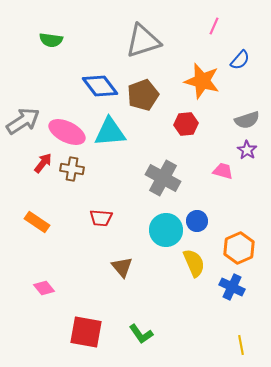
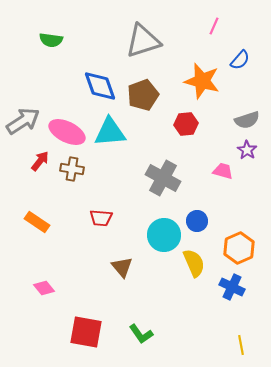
blue diamond: rotated 18 degrees clockwise
red arrow: moved 3 px left, 2 px up
cyan circle: moved 2 px left, 5 px down
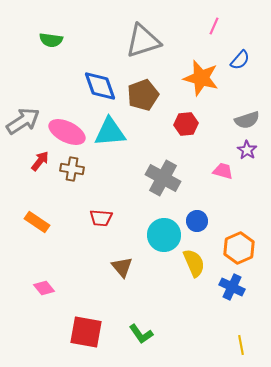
orange star: moved 1 px left, 3 px up
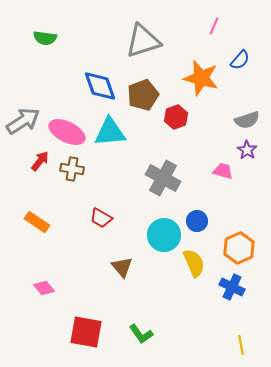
green semicircle: moved 6 px left, 2 px up
red hexagon: moved 10 px left, 7 px up; rotated 15 degrees counterclockwise
red trapezoid: rotated 25 degrees clockwise
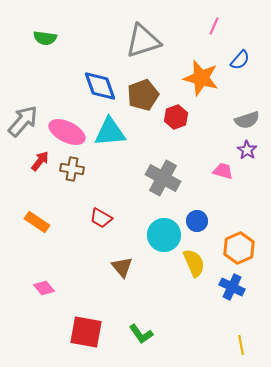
gray arrow: rotated 16 degrees counterclockwise
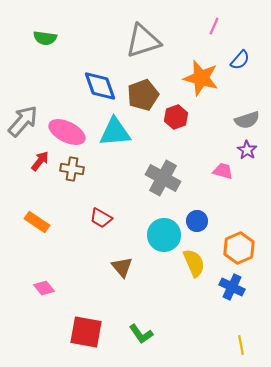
cyan triangle: moved 5 px right
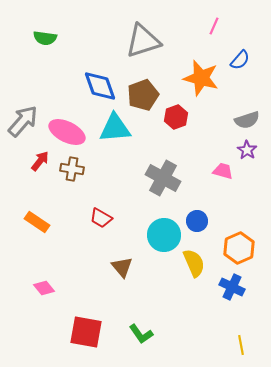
cyan triangle: moved 4 px up
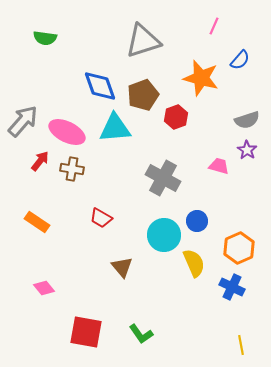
pink trapezoid: moved 4 px left, 5 px up
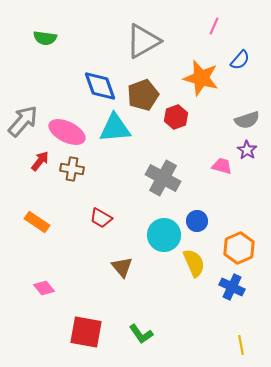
gray triangle: rotated 12 degrees counterclockwise
pink trapezoid: moved 3 px right
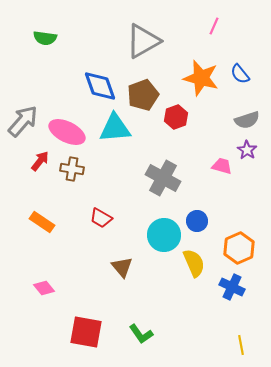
blue semicircle: moved 14 px down; rotated 100 degrees clockwise
orange rectangle: moved 5 px right
